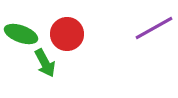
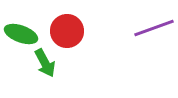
purple line: rotated 9 degrees clockwise
red circle: moved 3 px up
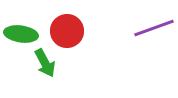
green ellipse: rotated 12 degrees counterclockwise
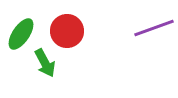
green ellipse: rotated 64 degrees counterclockwise
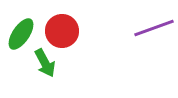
red circle: moved 5 px left
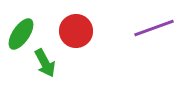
red circle: moved 14 px right
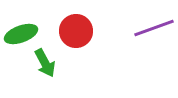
green ellipse: rotated 36 degrees clockwise
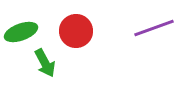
green ellipse: moved 2 px up
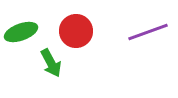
purple line: moved 6 px left, 4 px down
green arrow: moved 6 px right
